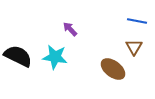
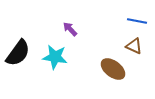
brown triangle: moved 1 px up; rotated 36 degrees counterclockwise
black semicircle: moved 3 px up; rotated 100 degrees clockwise
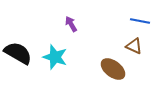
blue line: moved 3 px right
purple arrow: moved 1 px right, 5 px up; rotated 14 degrees clockwise
black semicircle: rotated 96 degrees counterclockwise
cyan star: rotated 10 degrees clockwise
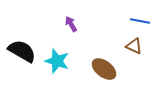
black semicircle: moved 4 px right, 2 px up
cyan star: moved 2 px right, 4 px down
brown ellipse: moved 9 px left
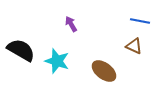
black semicircle: moved 1 px left, 1 px up
brown ellipse: moved 2 px down
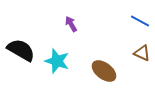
blue line: rotated 18 degrees clockwise
brown triangle: moved 8 px right, 7 px down
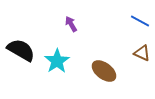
cyan star: rotated 20 degrees clockwise
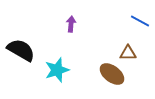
purple arrow: rotated 35 degrees clockwise
brown triangle: moved 14 px left; rotated 24 degrees counterclockwise
cyan star: moved 9 px down; rotated 15 degrees clockwise
brown ellipse: moved 8 px right, 3 px down
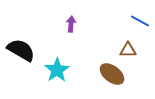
brown triangle: moved 3 px up
cyan star: rotated 15 degrees counterclockwise
